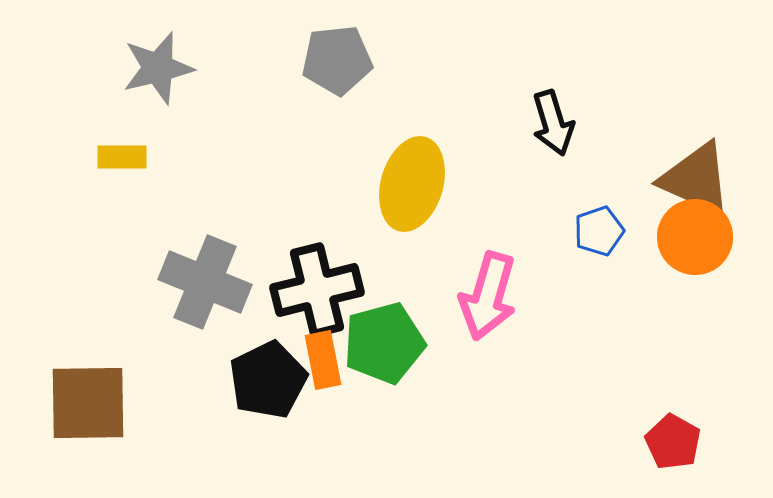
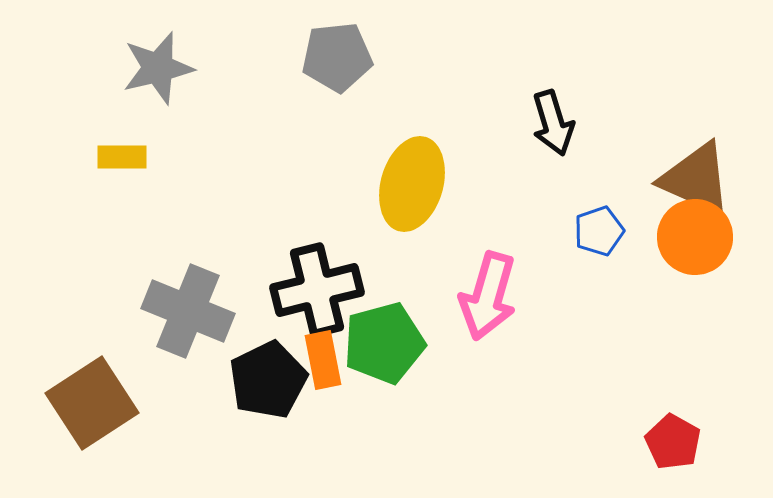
gray pentagon: moved 3 px up
gray cross: moved 17 px left, 29 px down
brown square: moved 4 px right; rotated 32 degrees counterclockwise
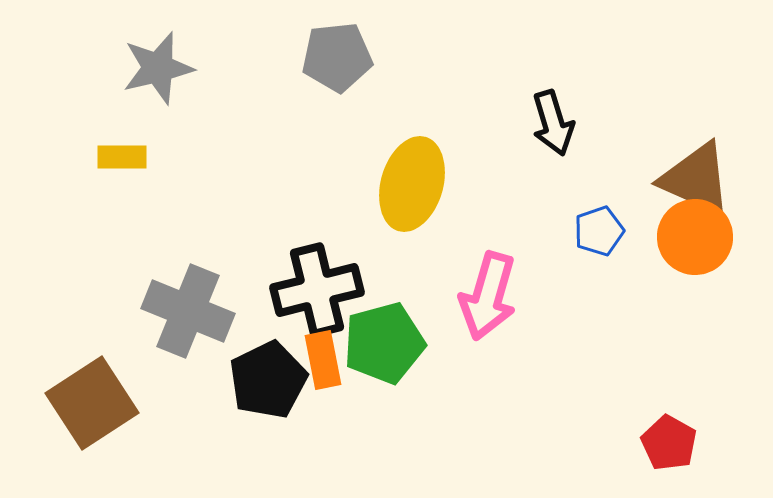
red pentagon: moved 4 px left, 1 px down
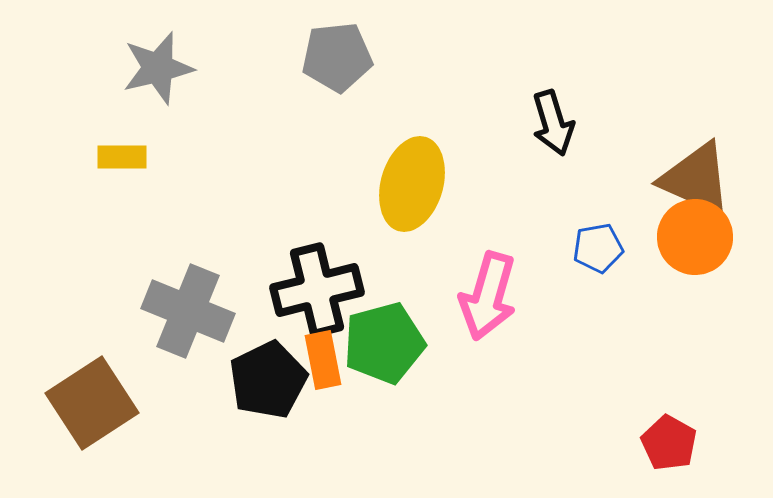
blue pentagon: moved 1 px left, 17 px down; rotated 9 degrees clockwise
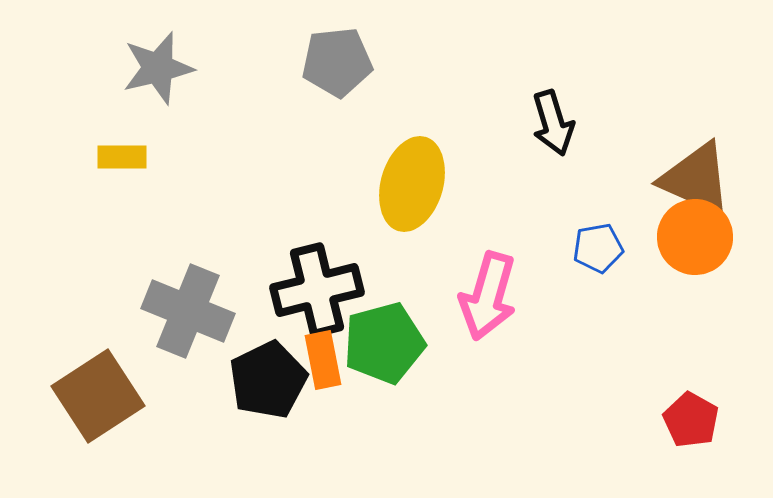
gray pentagon: moved 5 px down
brown square: moved 6 px right, 7 px up
red pentagon: moved 22 px right, 23 px up
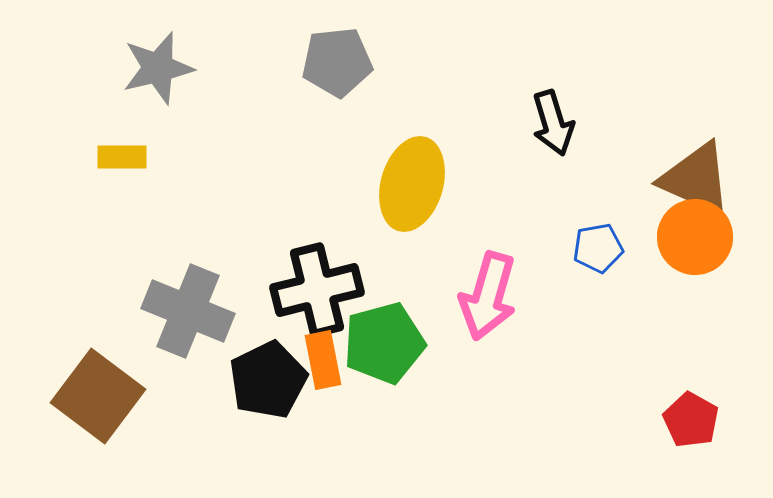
brown square: rotated 20 degrees counterclockwise
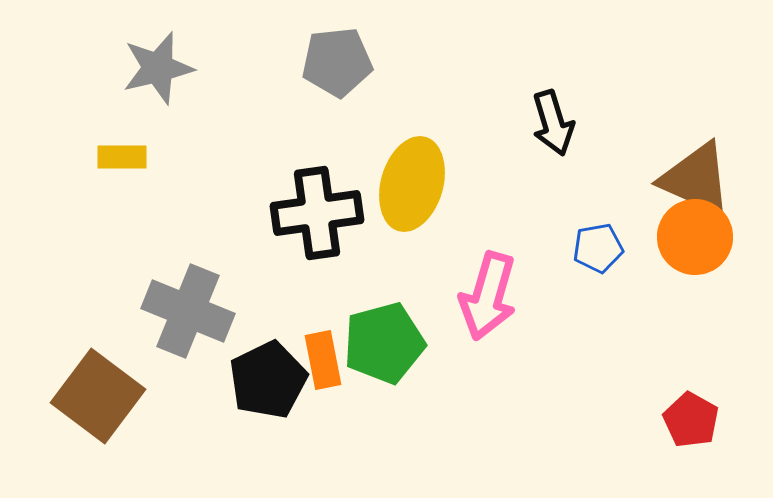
black cross: moved 77 px up; rotated 6 degrees clockwise
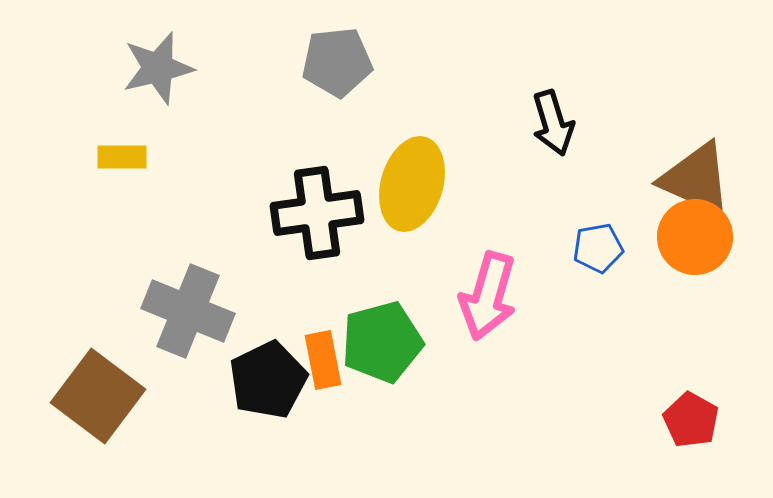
green pentagon: moved 2 px left, 1 px up
